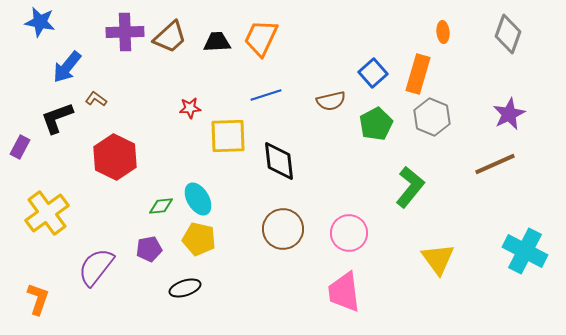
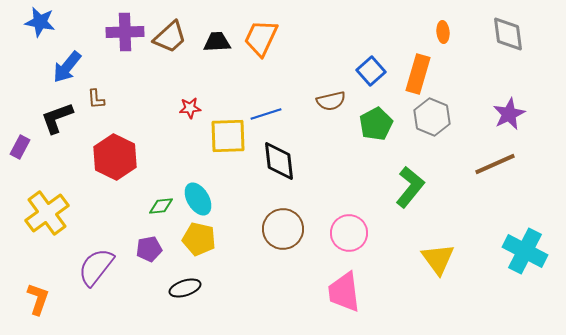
gray diamond: rotated 27 degrees counterclockwise
blue square: moved 2 px left, 2 px up
blue line: moved 19 px down
brown L-shape: rotated 130 degrees counterclockwise
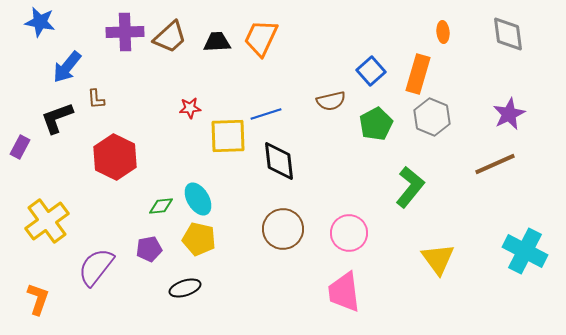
yellow cross: moved 8 px down
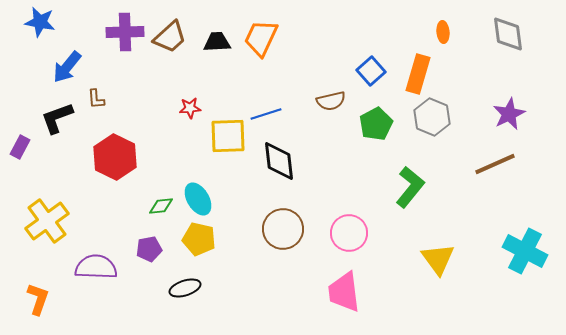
purple semicircle: rotated 54 degrees clockwise
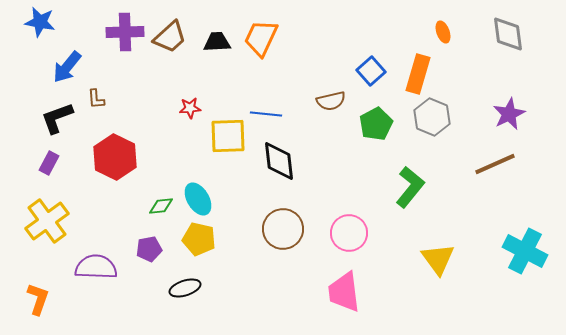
orange ellipse: rotated 15 degrees counterclockwise
blue line: rotated 24 degrees clockwise
purple rectangle: moved 29 px right, 16 px down
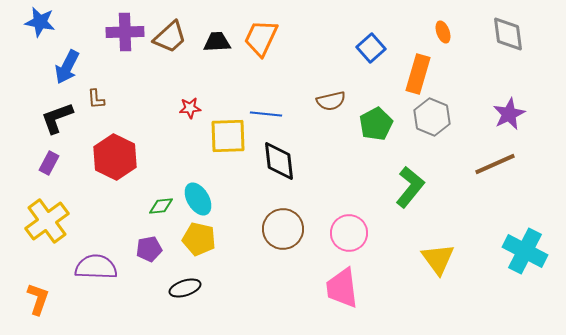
blue arrow: rotated 12 degrees counterclockwise
blue square: moved 23 px up
pink trapezoid: moved 2 px left, 4 px up
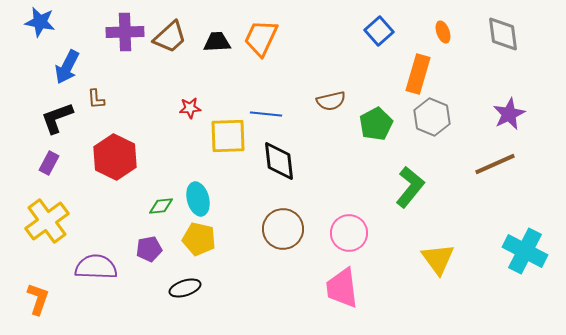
gray diamond: moved 5 px left
blue square: moved 8 px right, 17 px up
cyan ellipse: rotated 16 degrees clockwise
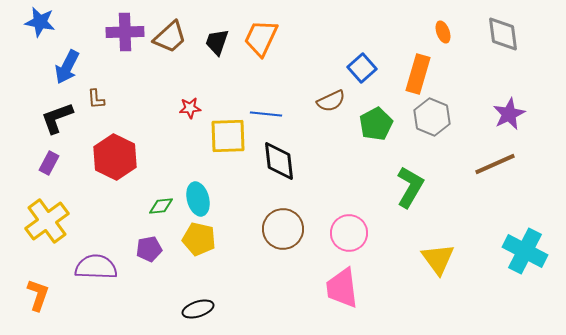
blue square: moved 17 px left, 37 px down
black trapezoid: rotated 68 degrees counterclockwise
brown semicircle: rotated 12 degrees counterclockwise
green L-shape: rotated 9 degrees counterclockwise
black ellipse: moved 13 px right, 21 px down
orange L-shape: moved 4 px up
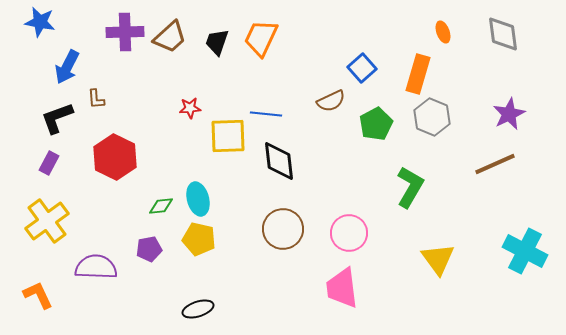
orange L-shape: rotated 44 degrees counterclockwise
